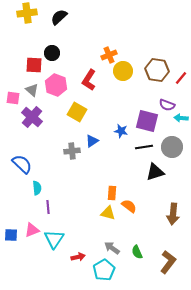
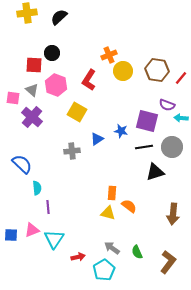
blue triangle: moved 5 px right, 2 px up
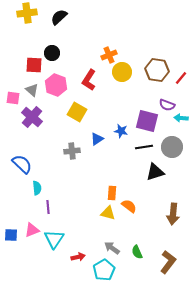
yellow circle: moved 1 px left, 1 px down
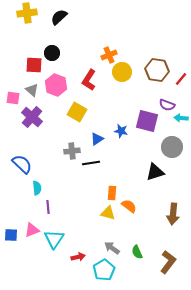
red line: moved 1 px down
black line: moved 53 px left, 16 px down
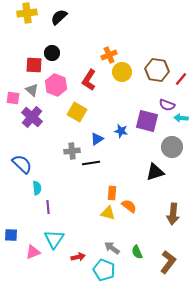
pink triangle: moved 1 px right, 22 px down
cyan pentagon: rotated 20 degrees counterclockwise
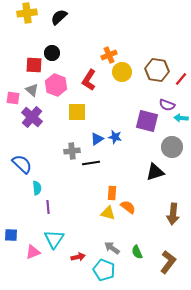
yellow square: rotated 30 degrees counterclockwise
blue star: moved 6 px left, 6 px down
orange semicircle: moved 1 px left, 1 px down
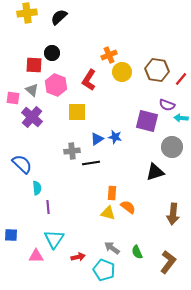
pink triangle: moved 3 px right, 4 px down; rotated 21 degrees clockwise
